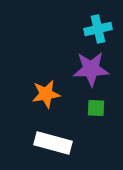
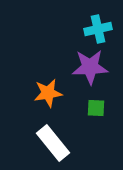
purple star: moved 1 px left, 2 px up
orange star: moved 2 px right, 1 px up
white rectangle: rotated 36 degrees clockwise
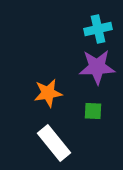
purple star: moved 7 px right
green square: moved 3 px left, 3 px down
white rectangle: moved 1 px right
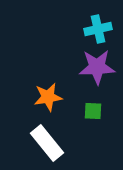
orange star: moved 4 px down
white rectangle: moved 7 px left
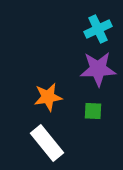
cyan cross: rotated 12 degrees counterclockwise
purple star: moved 1 px right, 2 px down
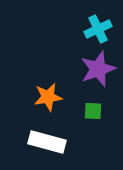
purple star: rotated 18 degrees counterclockwise
white rectangle: moved 1 px up; rotated 36 degrees counterclockwise
